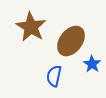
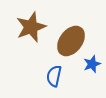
brown star: rotated 20 degrees clockwise
blue star: rotated 18 degrees clockwise
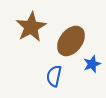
brown star: rotated 8 degrees counterclockwise
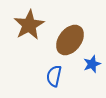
brown star: moved 2 px left, 2 px up
brown ellipse: moved 1 px left, 1 px up
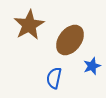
blue star: moved 2 px down
blue semicircle: moved 2 px down
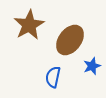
blue semicircle: moved 1 px left, 1 px up
